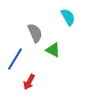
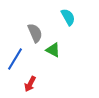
red arrow: moved 1 px right, 2 px down
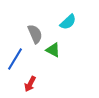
cyan semicircle: moved 5 px down; rotated 78 degrees clockwise
gray semicircle: moved 1 px down
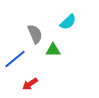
green triangle: rotated 28 degrees counterclockwise
blue line: rotated 20 degrees clockwise
red arrow: rotated 28 degrees clockwise
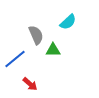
gray semicircle: moved 1 px right, 1 px down
red arrow: rotated 105 degrees counterclockwise
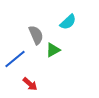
green triangle: rotated 28 degrees counterclockwise
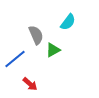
cyan semicircle: rotated 12 degrees counterclockwise
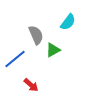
red arrow: moved 1 px right, 1 px down
